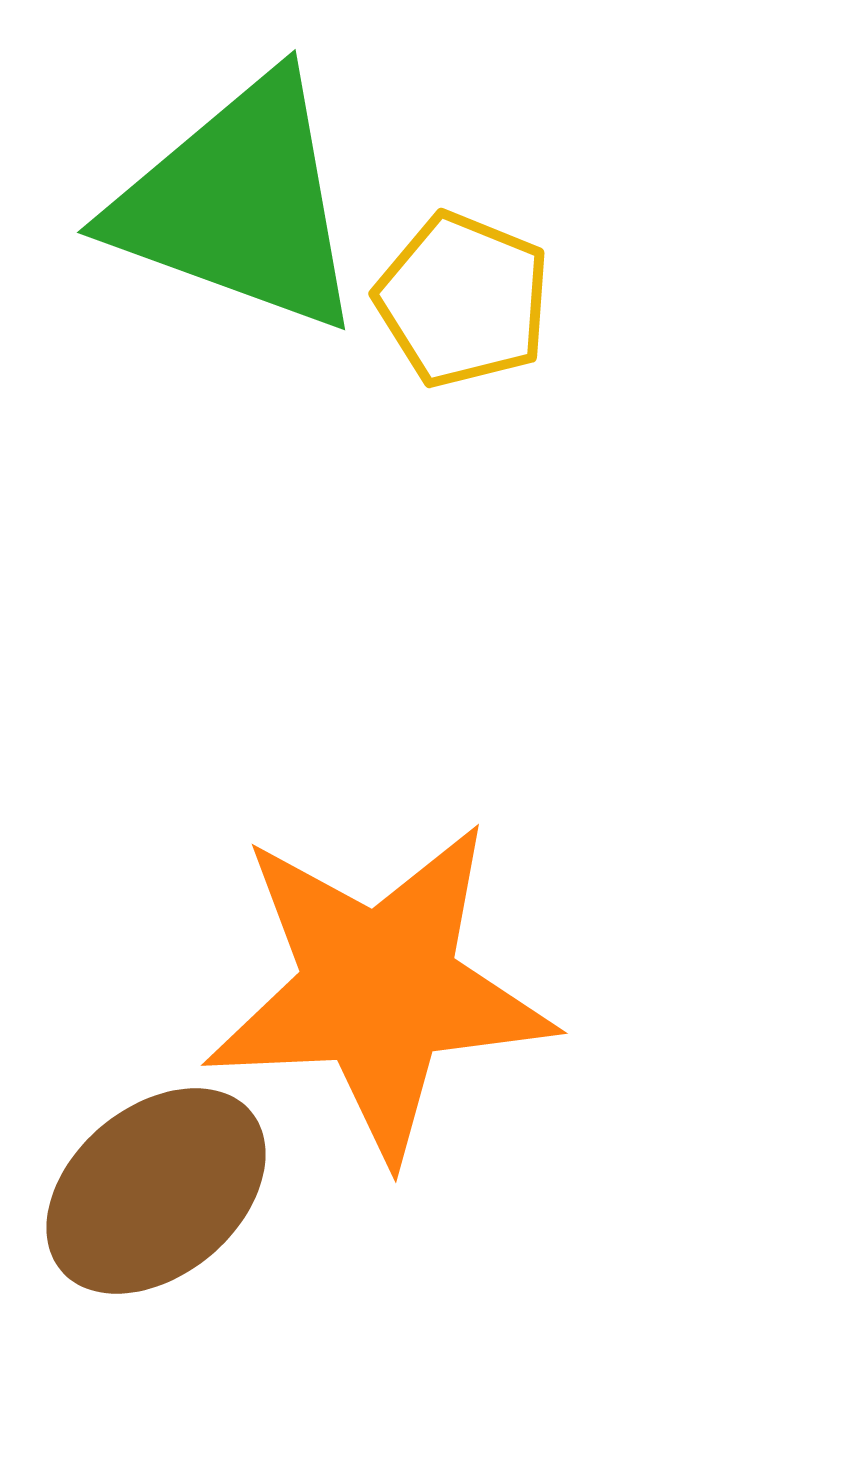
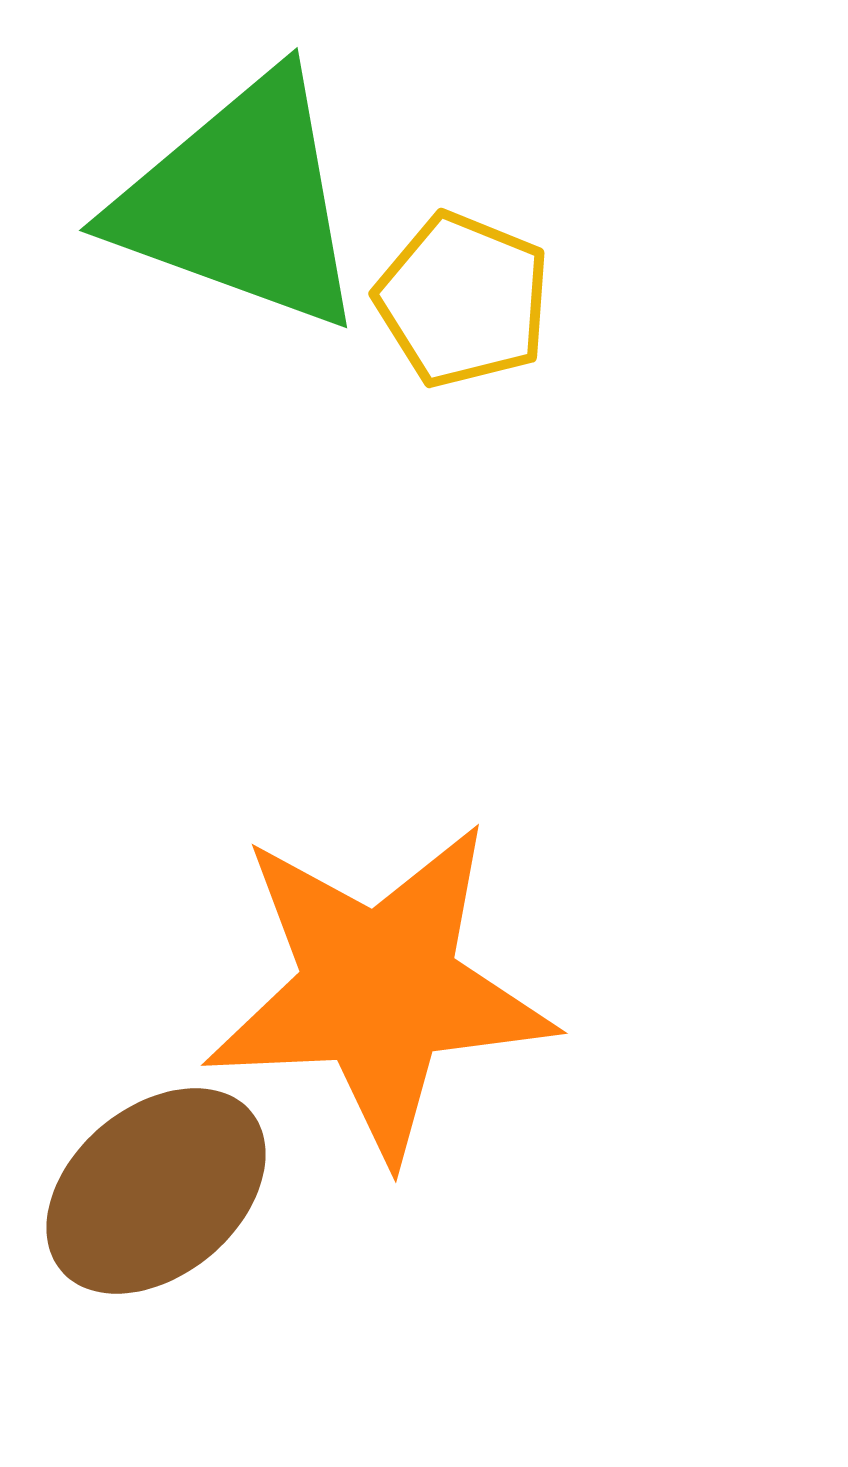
green triangle: moved 2 px right, 2 px up
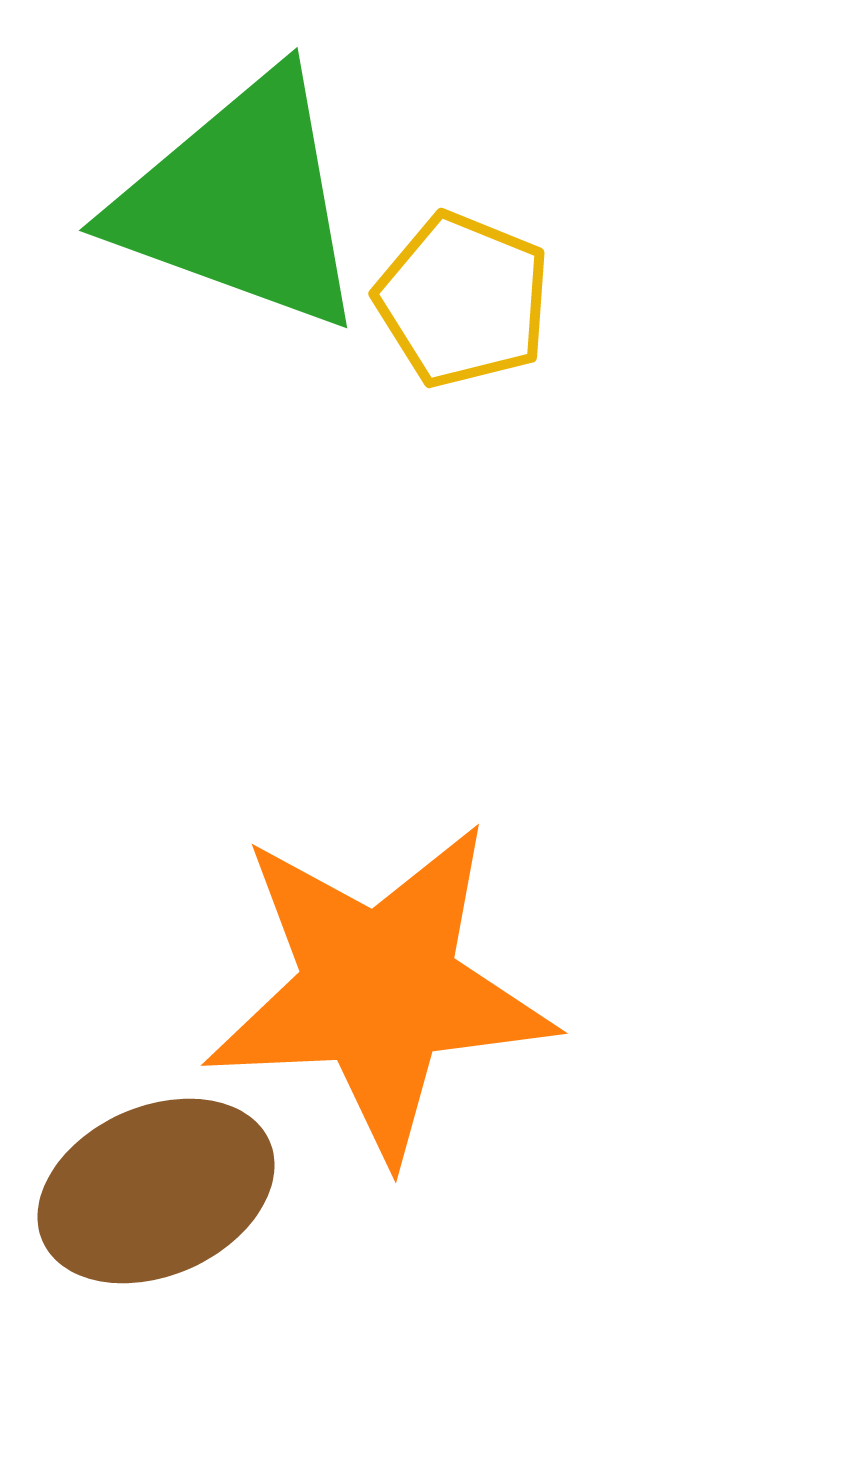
brown ellipse: rotated 16 degrees clockwise
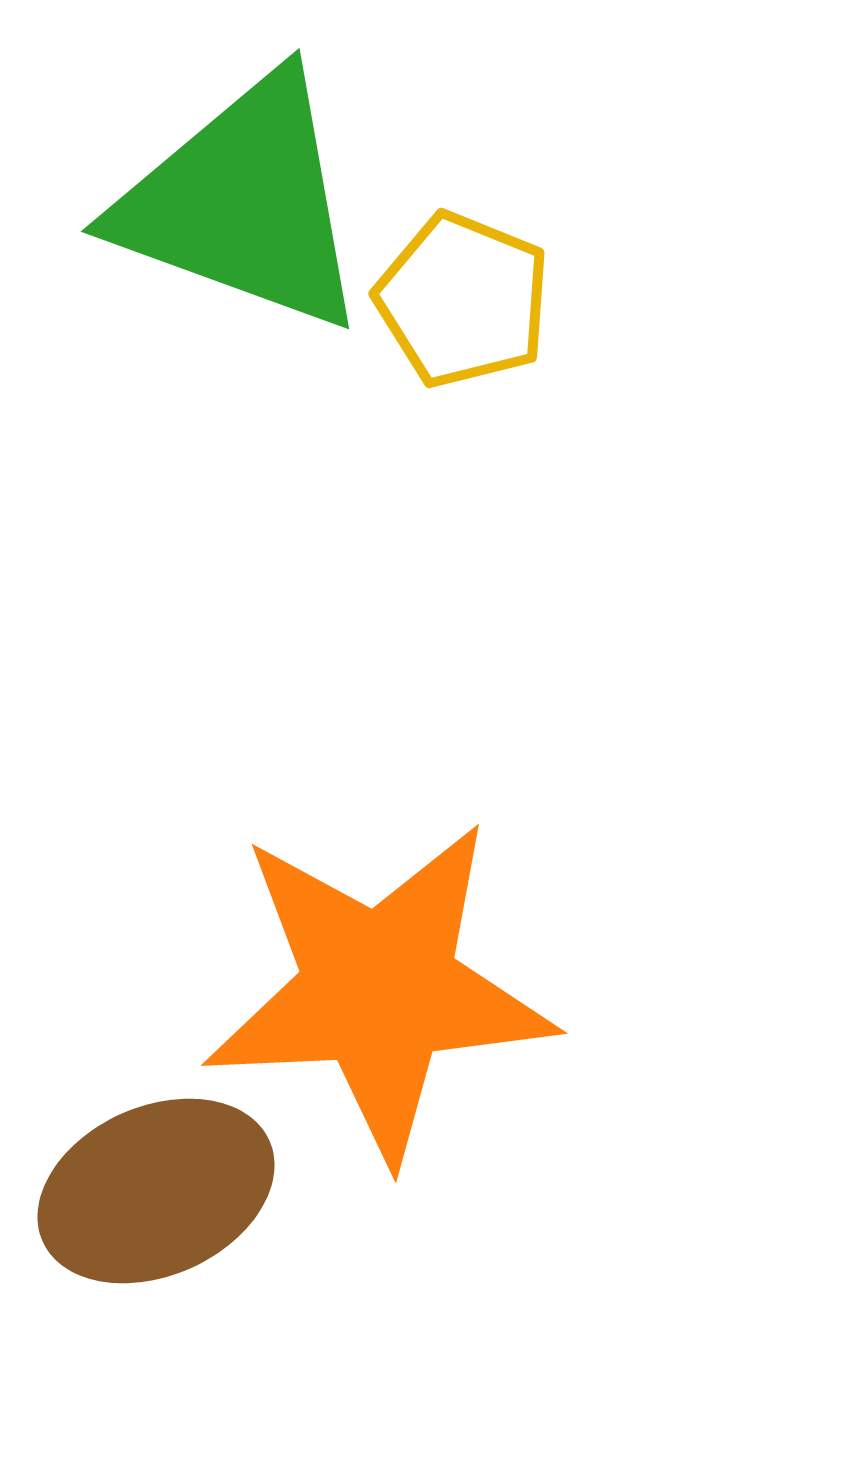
green triangle: moved 2 px right, 1 px down
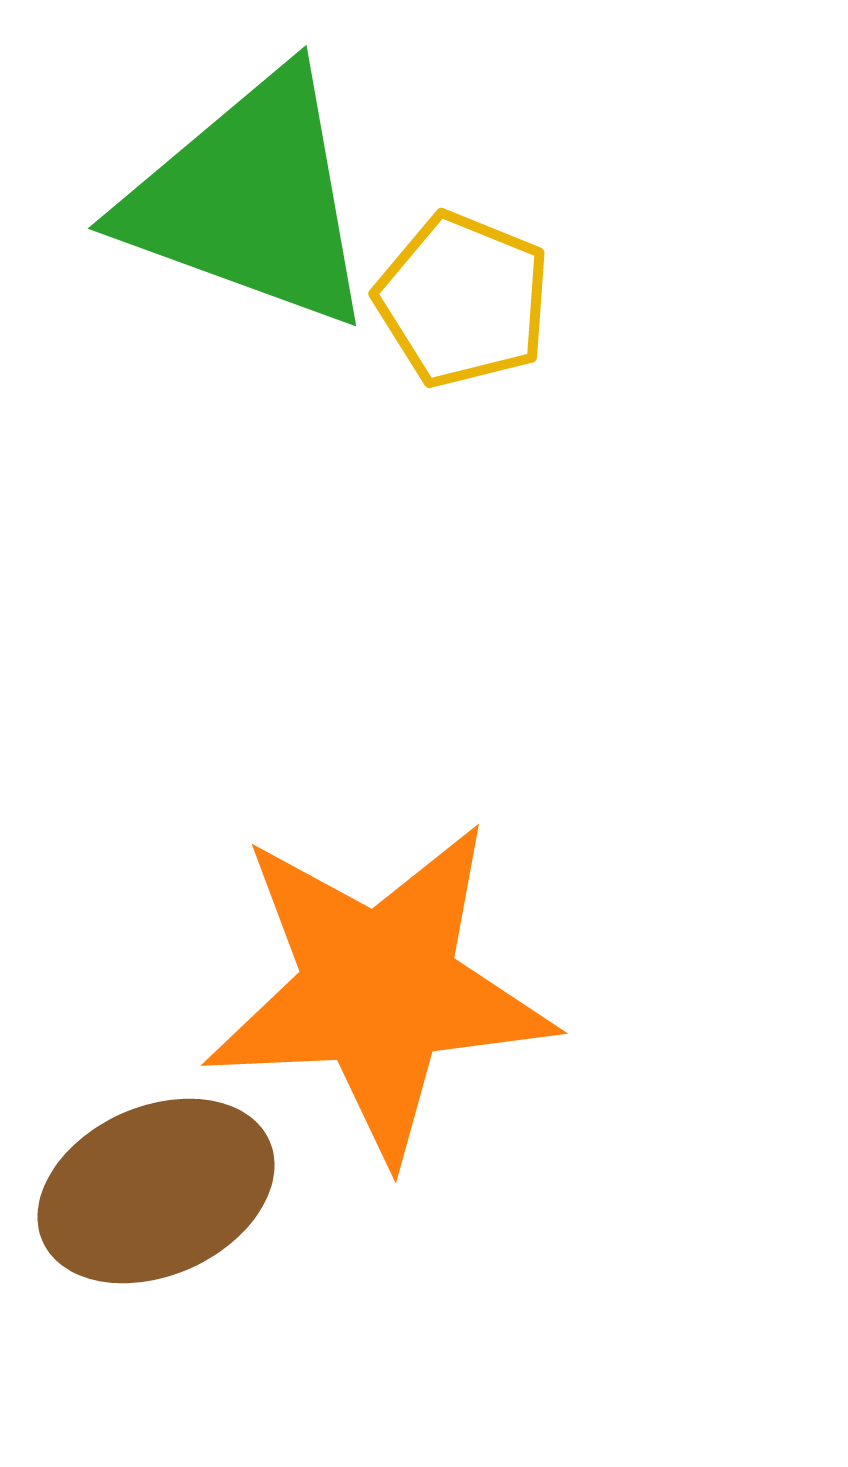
green triangle: moved 7 px right, 3 px up
